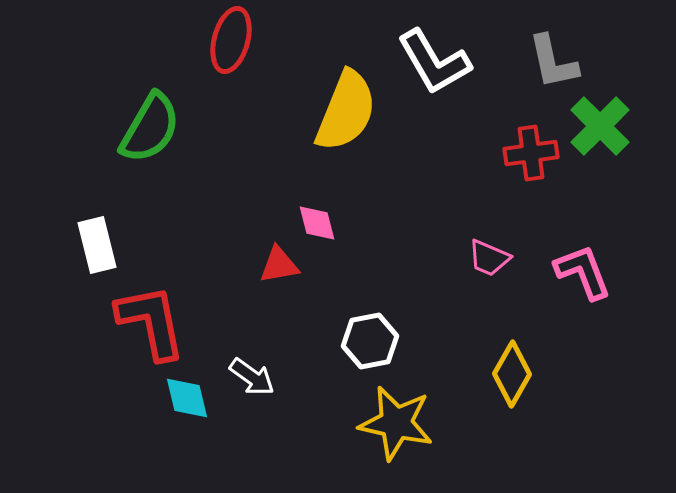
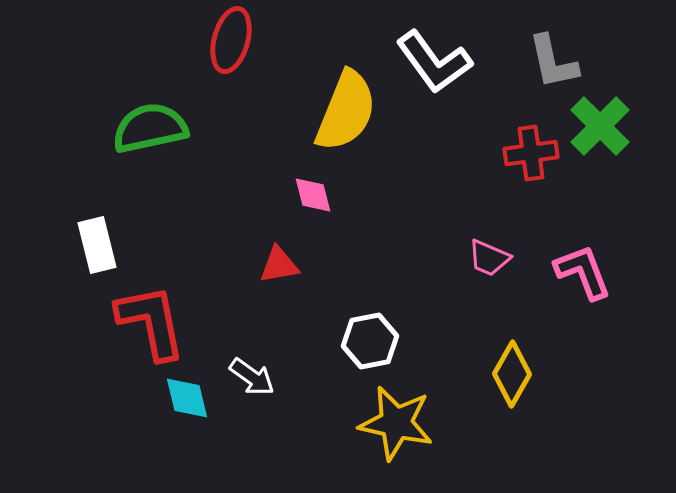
white L-shape: rotated 6 degrees counterclockwise
green semicircle: rotated 132 degrees counterclockwise
pink diamond: moved 4 px left, 28 px up
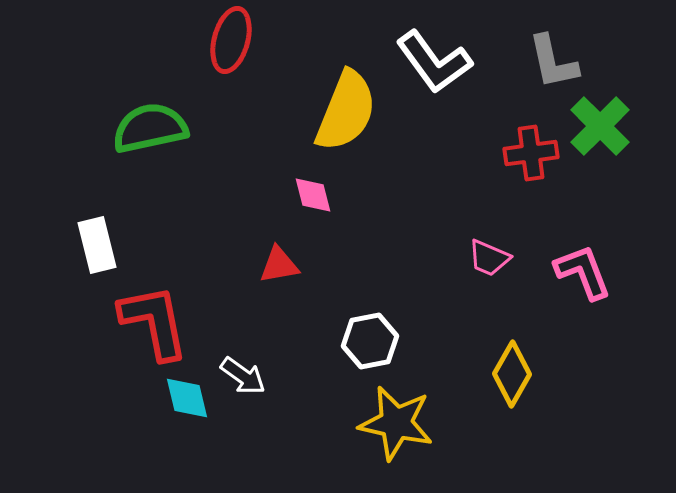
red L-shape: moved 3 px right
white arrow: moved 9 px left, 1 px up
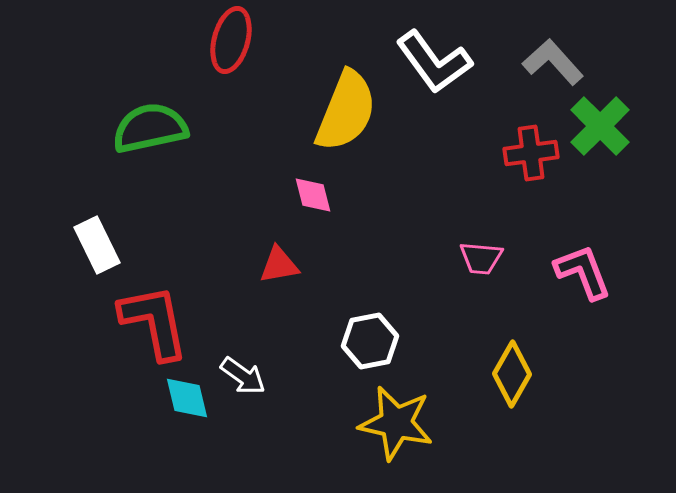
gray L-shape: rotated 150 degrees clockwise
white rectangle: rotated 12 degrees counterclockwise
pink trapezoid: moved 8 px left; rotated 18 degrees counterclockwise
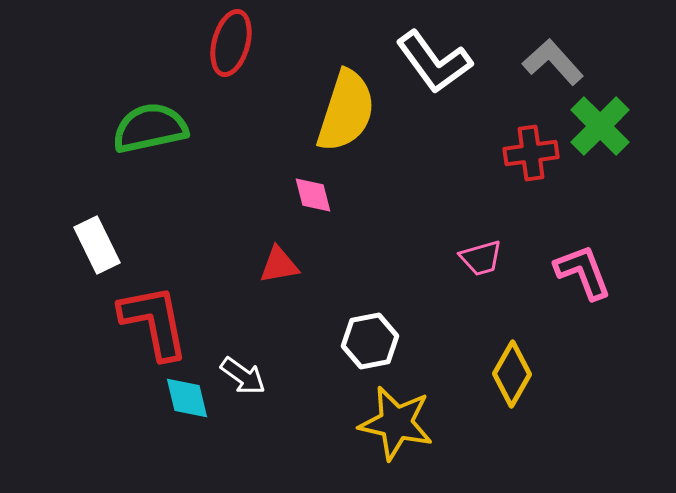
red ellipse: moved 3 px down
yellow semicircle: rotated 4 degrees counterclockwise
pink trapezoid: rotated 21 degrees counterclockwise
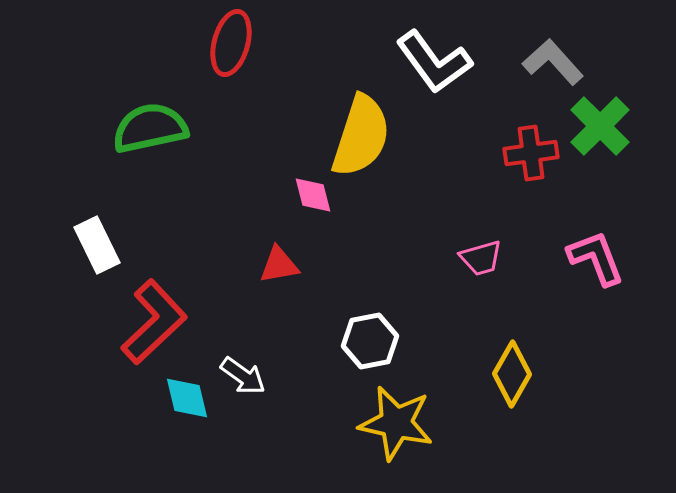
yellow semicircle: moved 15 px right, 25 px down
pink L-shape: moved 13 px right, 14 px up
red L-shape: rotated 58 degrees clockwise
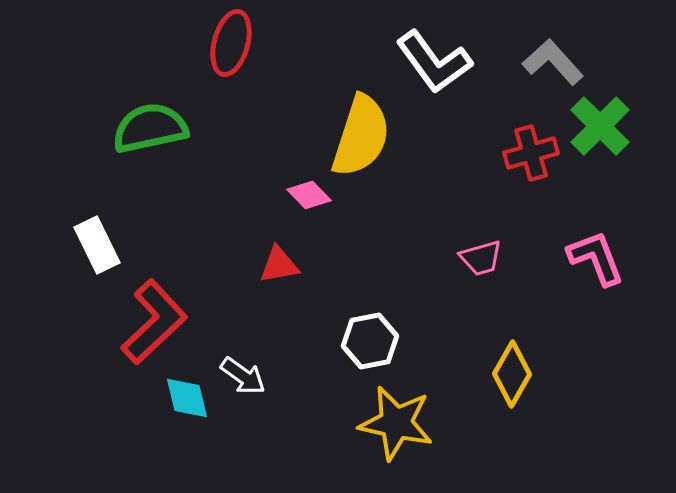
red cross: rotated 8 degrees counterclockwise
pink diamond: moved 4 px left; rotated 30 degrees counterclockwise
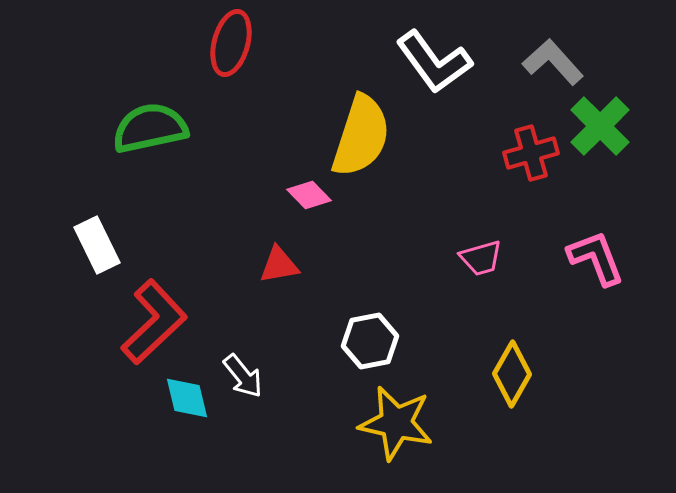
white arrow: rotated 15 degrees clockwise
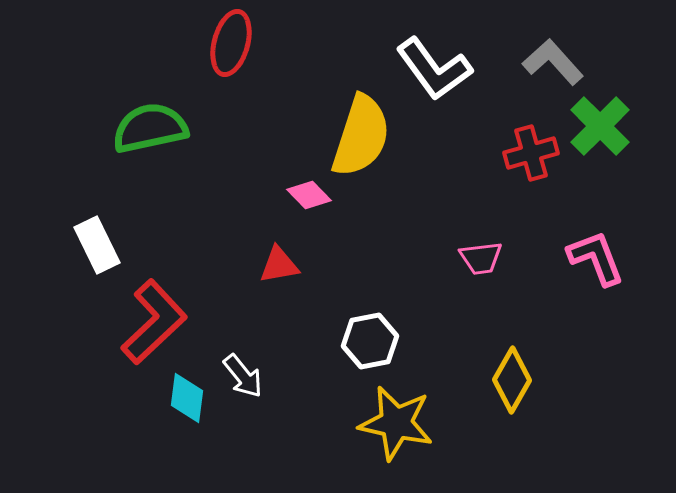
white L-shape: moved 7 px down
pink trapezoid: rotated 9 degrees clockwise
yellow diamond: moved 6 px down
cyan diamond: rotated 21 degrees clockwise
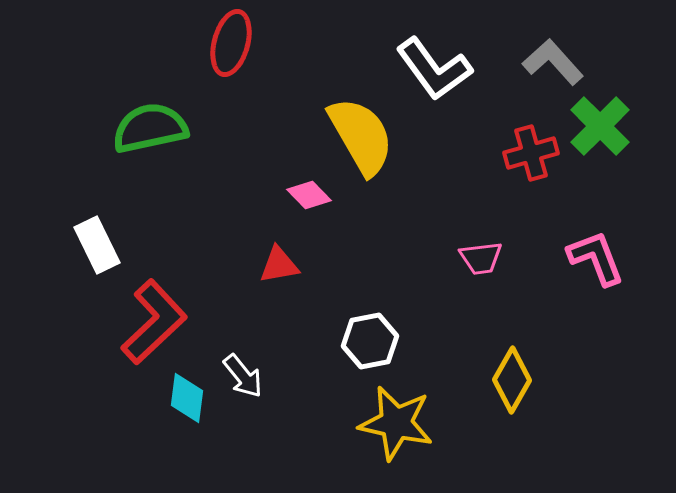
yellow semicircle: rotated 48 degrees counterclockwise
